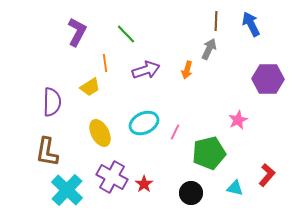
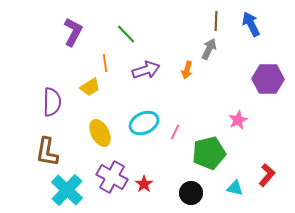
purple L-shape: moved 4 px left
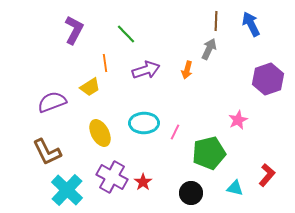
purple L-shape: moved 1 px right, 2 px up
purple hexagon: rotated 20 degrees counterclockwise
purple semicircle: rotated 112 degrees counterclockwise
cyan ellipse: rotated 24 degrees clockwise
brown L-shape: rotated 36 degrees counterclockwise
red star: moved 1 px left, 2 px up
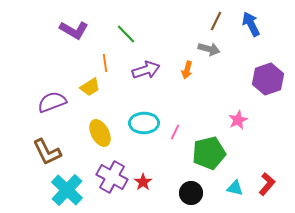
brown line: rotated 24 degrees clockwise
purple L-shape: rotated 92 degrees clockwise
gray arrow: rotated 80 degrees clockwise
red L-shape: moved 9 px down
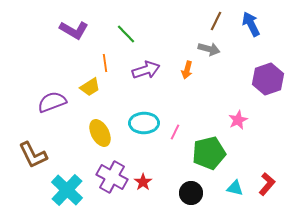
brown L-shape: moved 14 px left, 3 px down
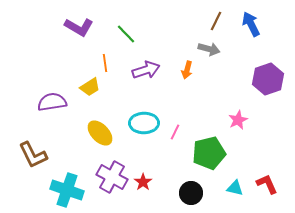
purple L-shape: moved 5 px right, 3 px up
purple semicircle: rotated 12 degrees clockwise
yellow ellipse: rotated 16 degrees counterclockwise
red L-shape: rotated 65 degrees counterclockwise
cyan cross: rotated 24 degrees counterclockwise
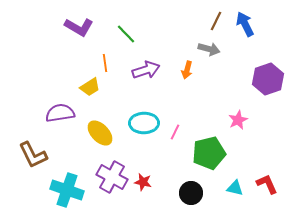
blue arrow: moved 6 px left
purple semicircle: moved 8 px right, 11 px down
red star: rotated 24 degrees counterclockwise
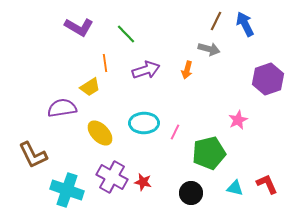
purple semicircle: moved 2 px right, 5 px up
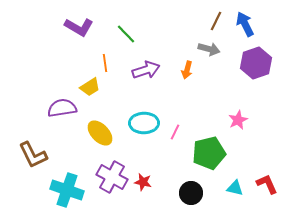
purple hexagon: moved 12 px left, 16 px up
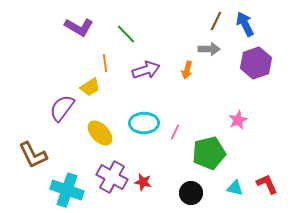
gray arrow: rotated 15 degrees counterclockwise
purple semicircle: rotated 44 degrees counterclockwise
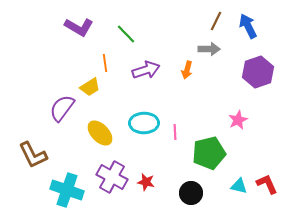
blue arrow: moved 3 px right, 2 px down
purple hexagon: moved 2 px right, 9 px down
pink line: rotated 28 degrees counterclockwise
red star: moved 3 px right
cyan triangle: moved 4 px right, 2 px up
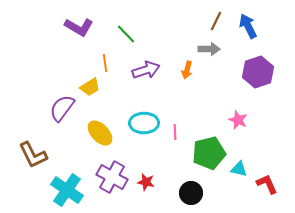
pink star: rotated 24 degrees counterclockwise
cyan triangle: moved 17 px up
cyan cross: rotated 16 degrees clockwise
